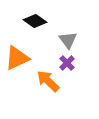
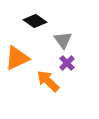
gray triangle: moved 5 px left
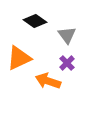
gray triangle: moved 4 px right, 5 px up
orange triangle: moved 2 px right
orange arrow: rotated 25 degrees counterclockwise
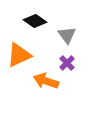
orange triangle: moved 3 px up
orange arrow: moved 2 px left
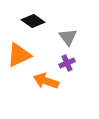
black diamond: moved 2 px left
gray triangle: moved 1 px right, 2 px down
purple cross: rotated 21 degrees clockwise
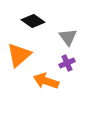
orange triangle: rotated 16 degrees counterclockwise
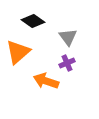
orange triangle: moved 1 px left, 3 px up
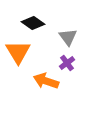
black diamond: moved 2 px down
orange triangle: rotated 20 degrees counterclockwise
purple cross: rotated 14 degrees counterclockwise
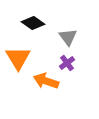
orange triangle: moved 6 px down
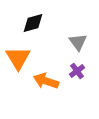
black diamond: rotated 50 degrees counterclockwise
gray triangle: moved 10 px right, 5 px down
purple cross: moved 10 px right, 8 px down
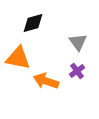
orange triangle: rotated 48 degrees counterclockwise
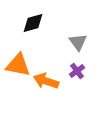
orange triangle: moved 7 px down
